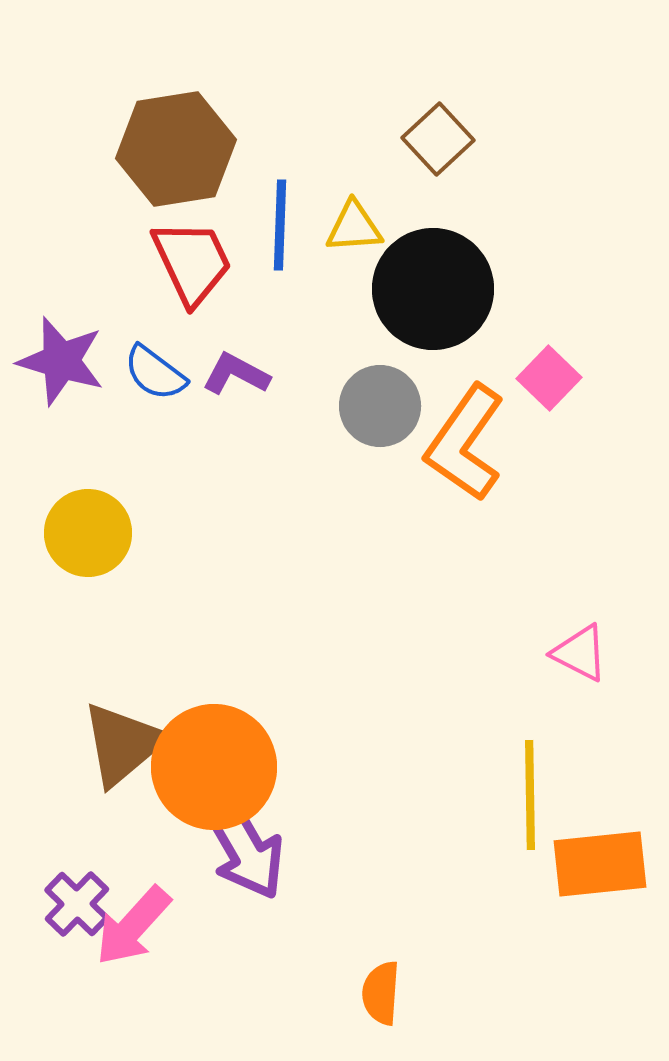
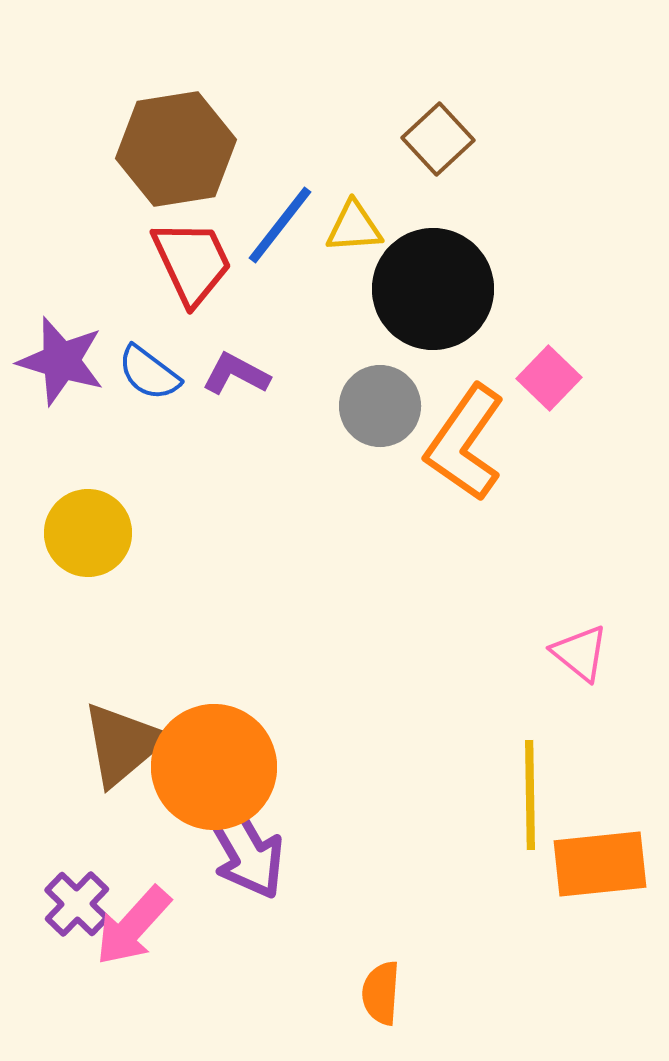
blue line: rotated 36 degrees clockwise
blue semicircle: moved 6 px left
pink triangle: rotated 12 degrees clockwise
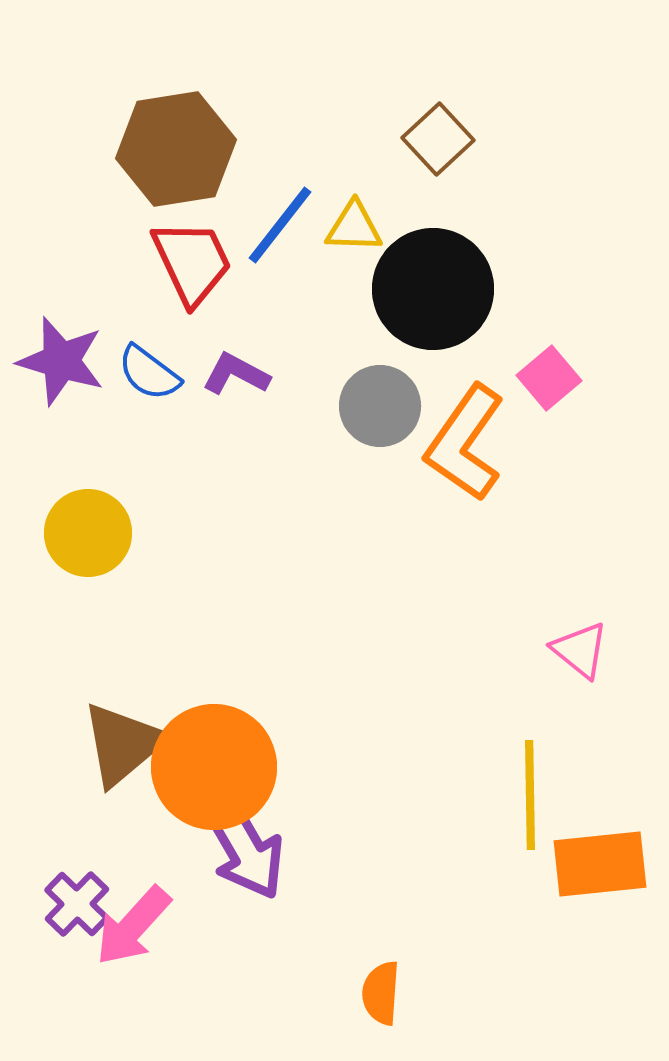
yellow triangle: rotated 6 degrees clockwise
pink square: rotated 6 degrees clockwise
pink triangle: moved 3 px up
